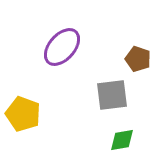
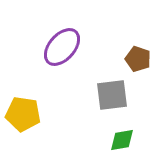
yellow pentagon: rotated 12 degrees counterclockwise
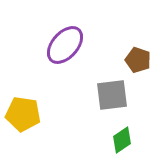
purple ellipse: moved 3 px right, 2 px up
brown pentagon: moved 1 px down
green diamond: rotated 24 degrees counterclockwise
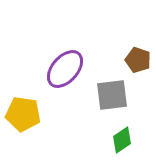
purple ellipse: moved 24 px down
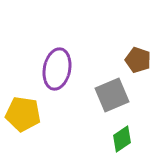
purple ellipse: moved 8 px left; rotated 30 degrees counterclockwise
gray square: rotated 16 degrees counterclockwise
green diamond: moved 1 px up
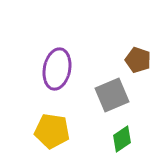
yellow pentagon: moved 29 px right, 17 px down
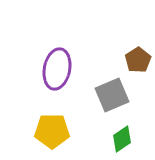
brown pentagon: rotated 20 degrees clockwise
yellow pentagon: rotated 8 degrees counterclockwise
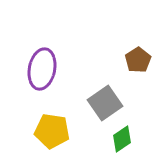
purple ellipse: moved 15 px left
gray square: moved 7 px left, 8 px down; rotated 12 degrees counterclockwise
yellow pentagon: rotated 8 degrees clockwise
